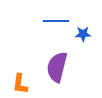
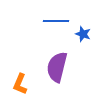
blue star: rotated 21 degrees clockwise
orange L-shape: rotated 15 degrees clockwise
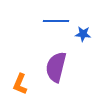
blue star: rotated 14 degrees counterclockwise
purple semicircle: moved 1 px left
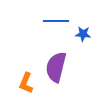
orange L-shape: moved 6 px right, 1 px up
